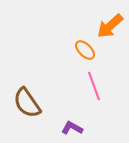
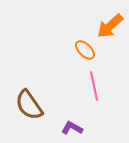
pink line: rotated 8 degrees clockwise
brown semicircle: moved 2 px right, 2 px down
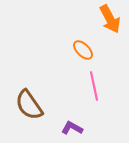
orange arrow: moved 7 px up; rotated 76 degrees counterclockwise
orange ellipse: moved 2 px left
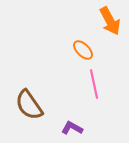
orange arrow: moved 2 px down
pink line: moved 2 px up
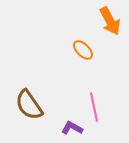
pink line: moved 23 px down
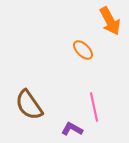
purple L-shape: moved 1 px down
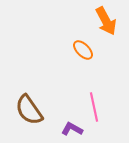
orange arrow: moved 4 px left
brown semicircle: moved 5 px down
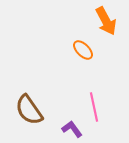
purple L-shape: rotated 25 degrees clockwise
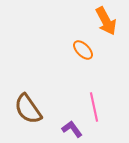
brown semicircle: moved 1 px left, 1 px up
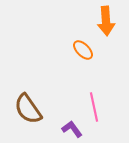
orange arrow: rotated 24 degrees clockwise
